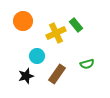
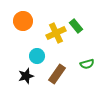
green rectangle: moved 1 px down
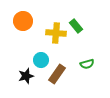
yellow cross: rotated 30 degrees clockwise
cyan circle: moved 4 px right, 4 px down
